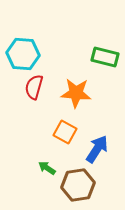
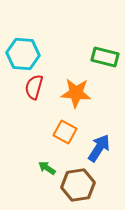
blue arrow: moved 2 px right, 1 px up
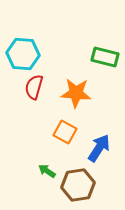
green arrow: moved 3 px down
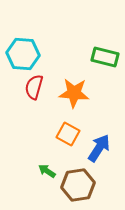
orange star: moved 2 px left
orange square: moved 3 px right, 2 px down
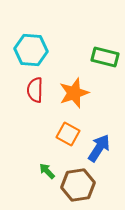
cyan hexagon: moved 8 px right, 4 px up
red semicircle: moved 1 px right, 3 px down; rotated 15 degrees counterclockwise
orange star: rotated 24 degrees counterclockwise
green arrow: rotated 12 degrees clockwise
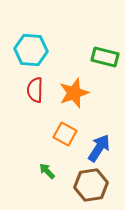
orange square: moved 3 px left
brown hexagon: moved 13 px right
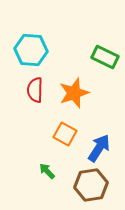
green rectangle: rotated 12 degrees clockwise
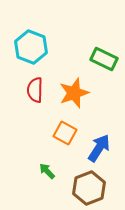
cyan hexagon: moved 3 px up; rotated 16 degrees clockwise
green rectangle: moved 1 px left, 2 px down
orange square: moved 1 px up
brown hexagon: moved 2 px left, 3 px down; rotated 12 degrees counterclockwise
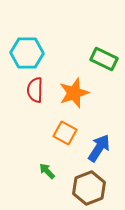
cyan hexagon: moved 4 px left, 6 px down; rotated 20 degrees counterclockwise
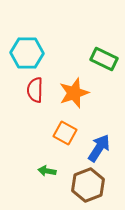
green arrow: rotated 36 degrees counterclockwise
brown hexagon: moved 1 px left, 3 px up
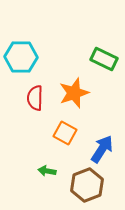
cyan hexagon: moved 6 px left, 4 px down
red semicircle: moved 8 px down
blue arrow: moved 3 px right, 1 px down
brown hexagon: moved 1 px left
